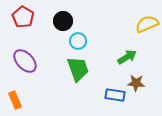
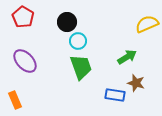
black circle: moved 4 px right, 1 px down
green trapezoid: moved 3 px right, 2 px up
brown star: rotated 12 degrees clockwise
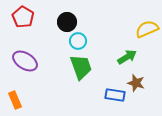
yellow semicircle: moved 5 px down
purple ellipse: rotated 15 degrees counterclockwise
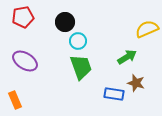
red pentagon: rotated 30 degrees clockwise
black circle: moved 2 px left
blue rectangle: moved 1 px left, 1 px up
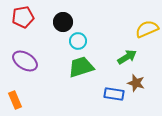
black circle: moved 2 px left
green trapezoid: rotated 88 degrees counterclockwise
